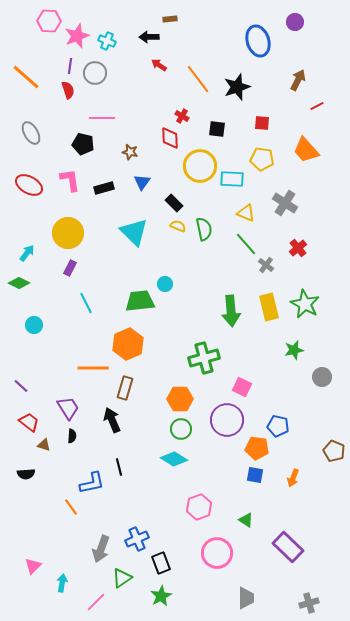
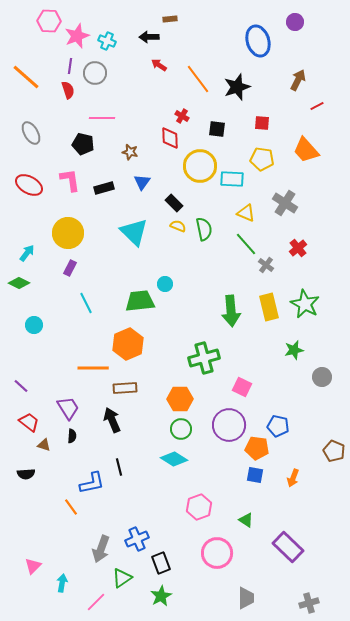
brown rectangle at (125, 388): rotated 70 degrees clockwise
purple circle at (227, 420): moved 2 px right, 5 px down
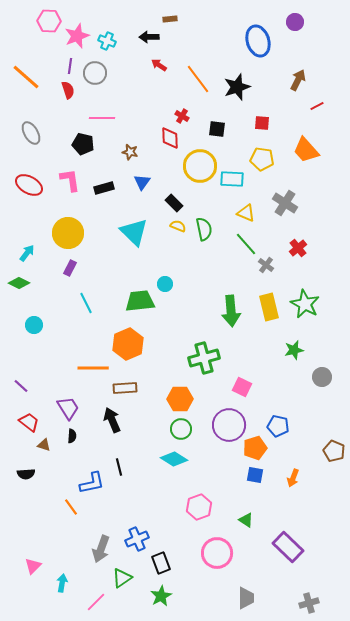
orange pentagon at (257, 448): moved 2 px left; rotated 25 degrees counterclockwise
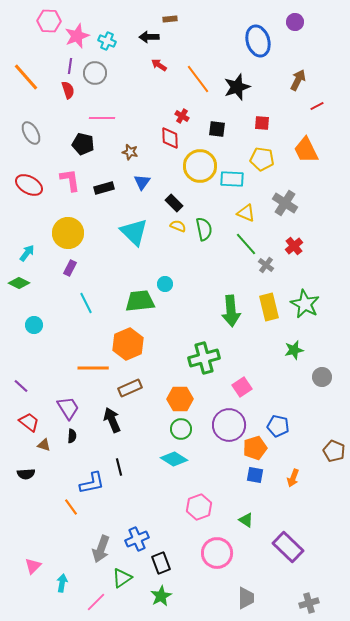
orange line at (26, 77): rotated 8 degrees clockwise
orange trapezoid at (306, 150): rotated 16 degrees clockwise
red cross at (298, 248): moved 4 px left, 2 px up
pink square at (242, 387): rotated 30 degrees clockwise
brown rectangle at (125, 388): moved 5 px right; rotated 20 degrees counterclockwise
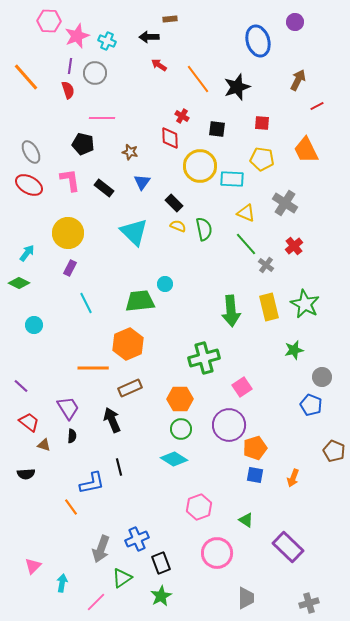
gray ellipse at (31, 133): moved 19 px down
black rectangle at (104, 188): rotated 54 degrees clockwise
blue pentagon at (278, 426): moved 33 px right, 21 px up; rotated 10 degrees clockwise
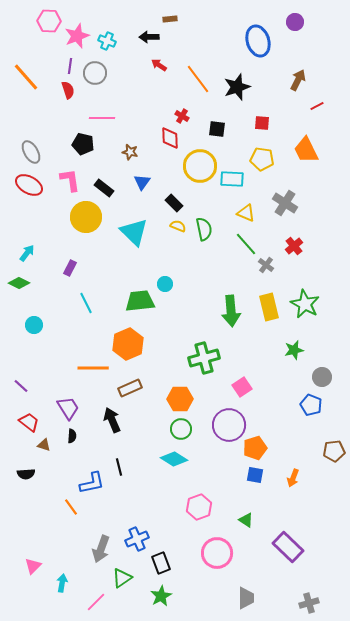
yellow circle at (68, 233): moved 18 px right, 16 px up
brown pentagon at (334, 451): rotated 30 degrees counterclockwise
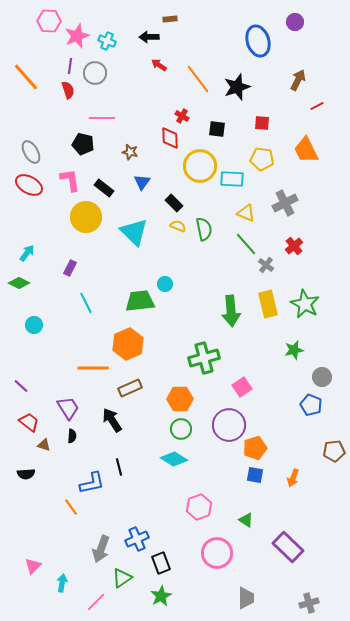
gray cross at (285, 203): rotated 30 degrees clockwise
yellow rectangle at (269, 307): moved 1 px left, 3 px up
black arrow at (112, 420): rotated 10 degrees counterclockwise
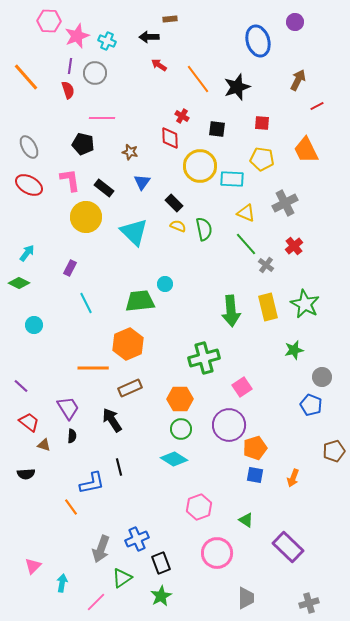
gray ellipse at (31, 152): moved 2 px left, 5 px up
yellow rectangle at (268, 304): moved 3 px down
brown pentagon at (334, 451): rotated 10 degrees counterclockwise
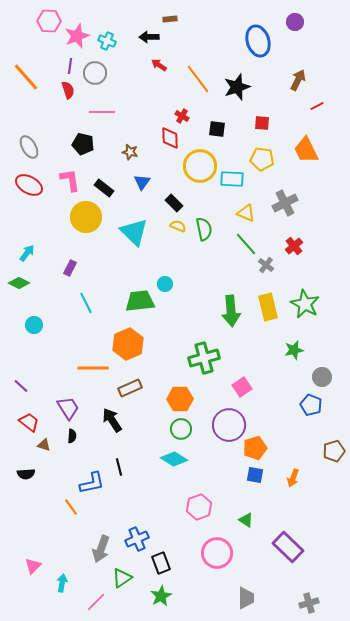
pink line at (102, 118): moved 6 px up
